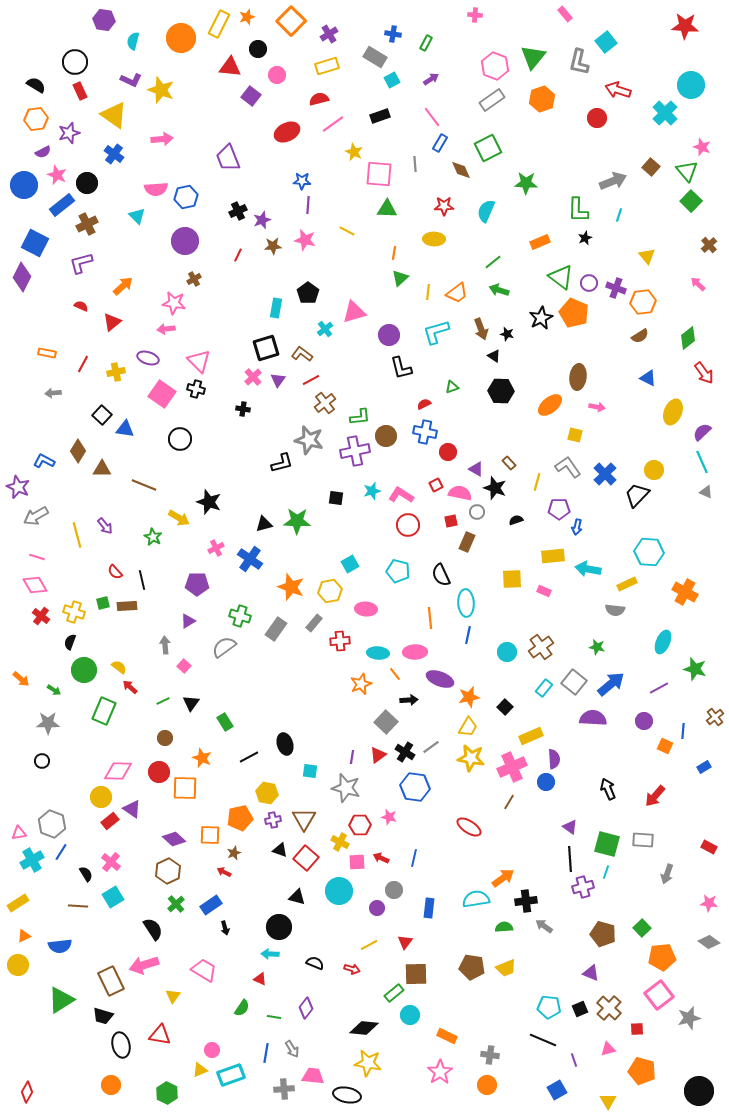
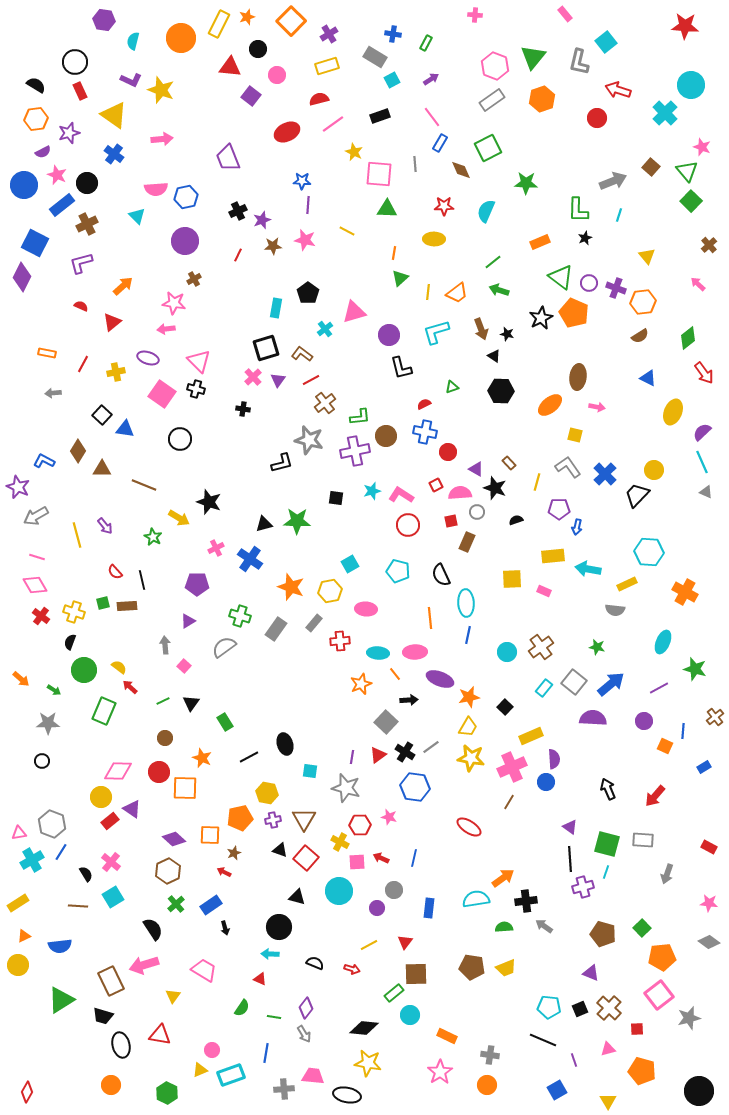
pink semicircle at (460, 493): rotated 15 degrees counterclockwise
gray arrow at (292, 1049): moved 12 px right, 15 px up
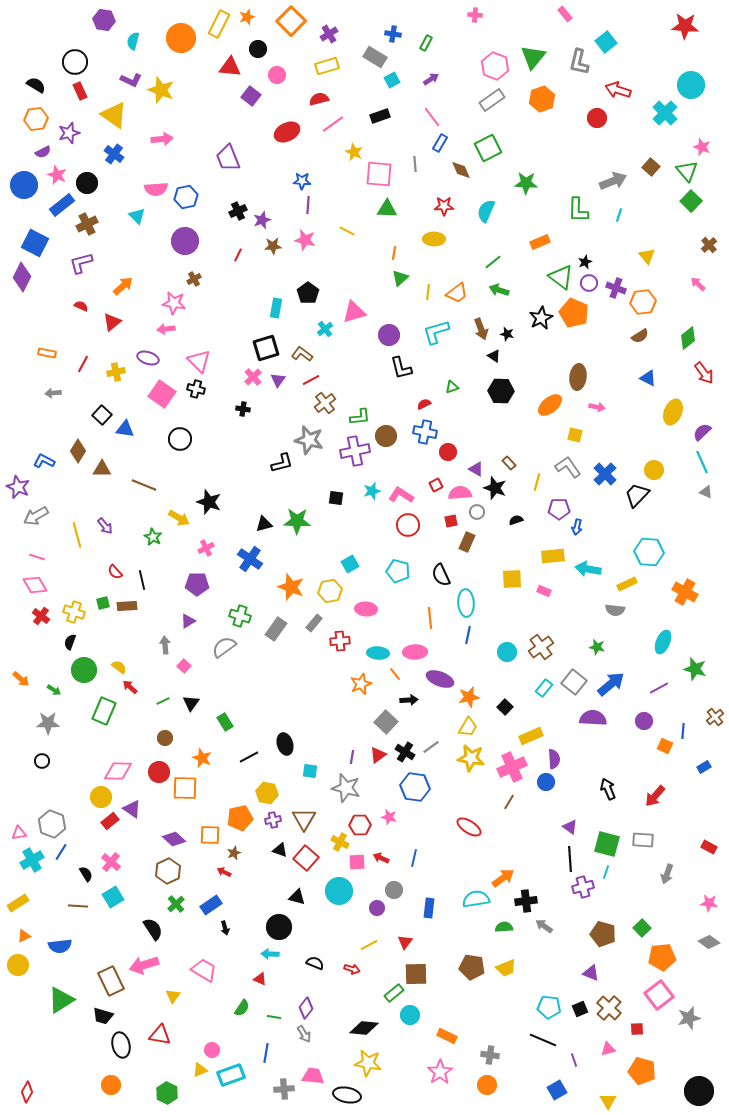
black star at (585, 238): moved 24 px down
pink cross at (216, 548): moved 10 px left
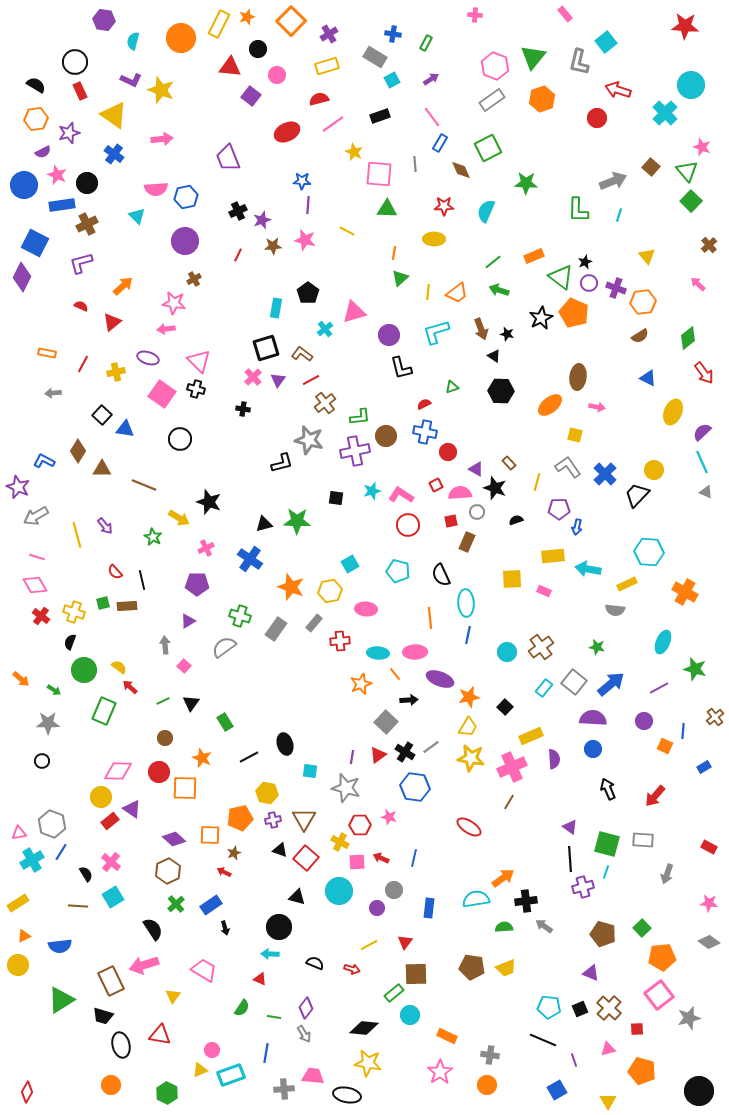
blue rectangle at (62, 205): rotated 30 degrees clockwise
orange rectangle at (540, 242): moved 6 px left, 14 px down
blue circle at (546, 782): moved 47 px right, 33 px up
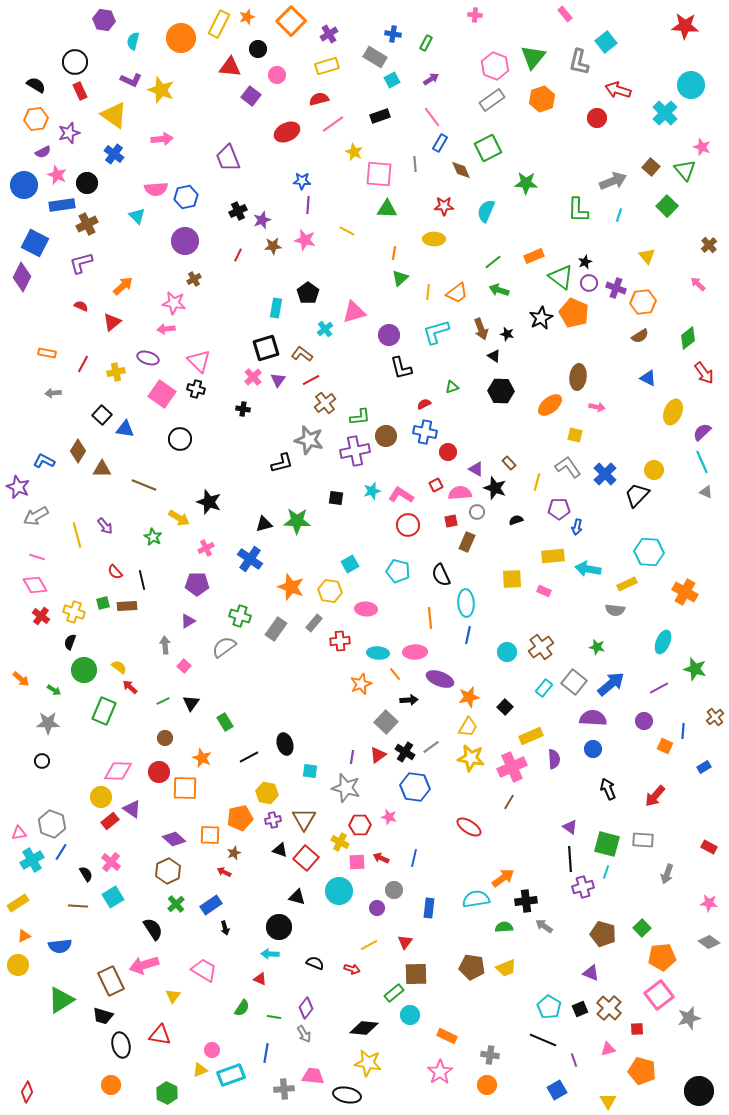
green triangle at (687, 171): moved 2 px left, 1 px up
green square at (691, 201): moved 24 px left, 5 px down
yellow hexagon at (330, 591): rotated 20 degrees clockwise
cyan pentagon at (549, 1007): rotated 25 degrees clockwise
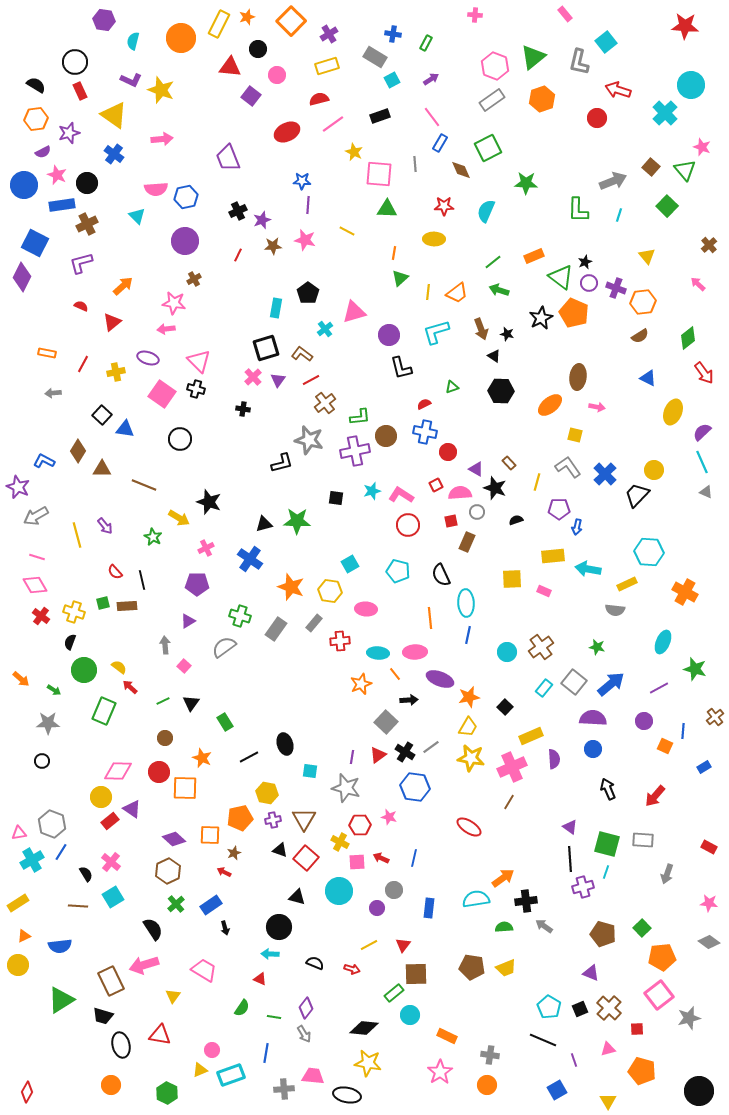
green triangle at (533, 57): rotated 12 degrees clockwise
red triangle at (405, 942): moved 2 px left, 3 px down
